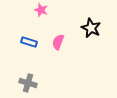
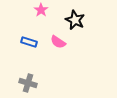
pink star: rotated 16 degrees clockwise
black star: moved 16 px left, 8 px up
pink semicircle: rotated 77 degrees counterclockwise
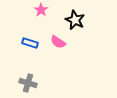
blue rectangle: moved 1 px right, 1 px down
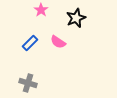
black star: moved 1 px right, 2 px up; rotated 24 degrees clockwise
blue rectangle: rotated 63 degrees counterclockwise
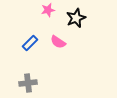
pink star: moved 7 px right; rotated 24 degrees clockwise
gray cross: rotated 24 degrees counterclockwise
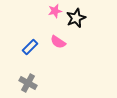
pink star: moved 7 px right, 1 px down
blue rectangle: moved 4 px down
gray cross: rotated 36 degrees clockwise
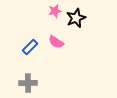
pink semicircle: moved 2 px left
gray cross: rotated 30 degrees counterclockwise
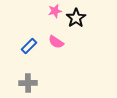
black star: rotated 12 degrees counterclockwise
blue rectangle: moved 1 px left, 1 px up
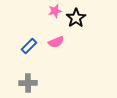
pink semicircle: rotated 56 degrees counterclockwise
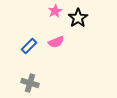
pink star: rotated 16 degrees counterclockwise
black star: moved 2 px right
gray cross: moved 2 px right; rotated 18 degrees clockwise
